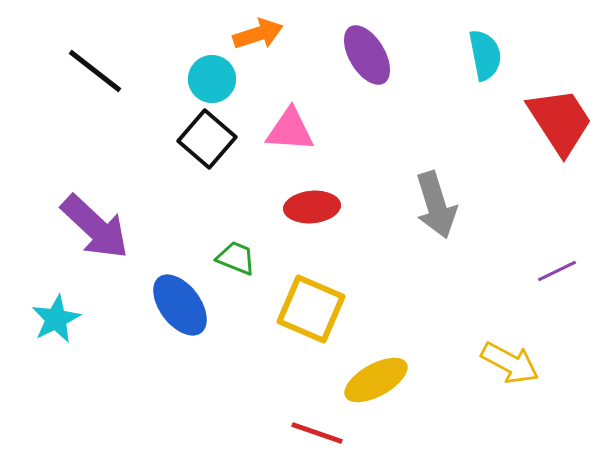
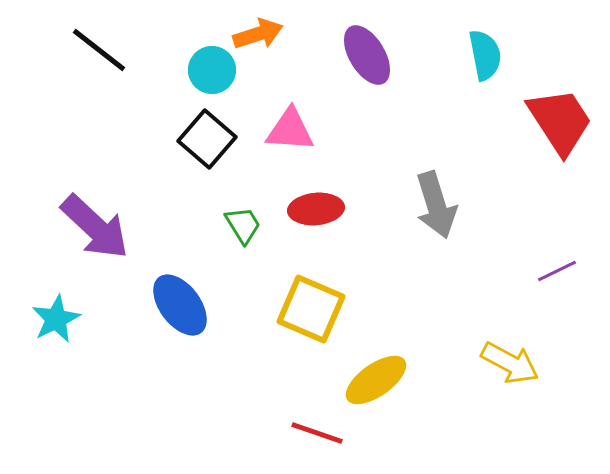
black line: moved 4 px right, 21 px up
cyan circle: moved 9 px up
red ellipse: moved 4 px right, 2 px down
green trapezoid: moved 7 px right, 33 px up; rotated 36 degrees clockwise
yellow ellipse: rotated 6 degrees counterclockwise
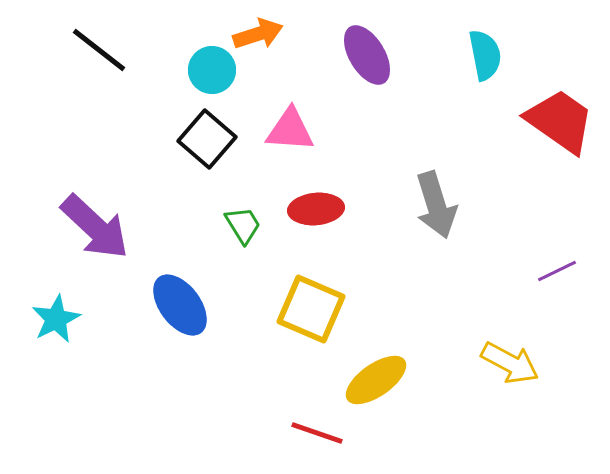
red trapezoid: rotated 22 degrees counterclockwise
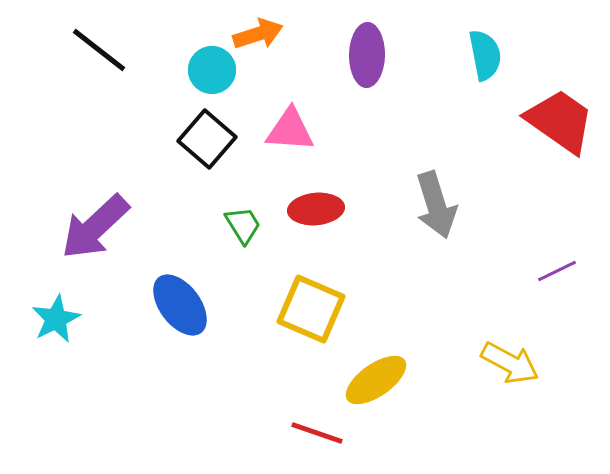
purple ellipse: rotated 32 degrees clockwise
purple arrow: rotated 94 degrees clockwise
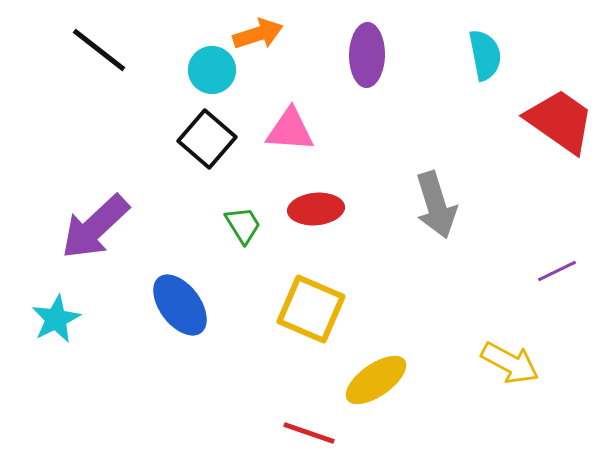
red line: moved 8 px left
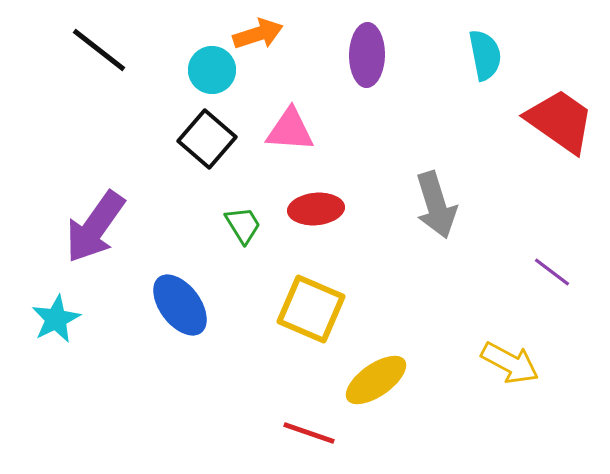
purple arrow: rotated 12 degrees counterclockwise
purple line: moved 5 px left, 1 px down; rotated 63 degrees clockwise
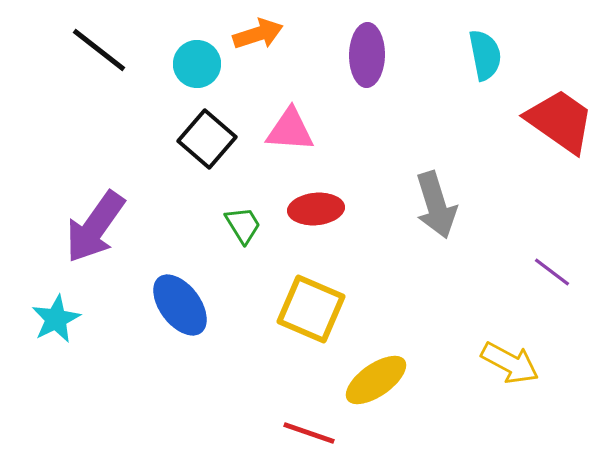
cyan circle: moved 15 px left, 6 px up
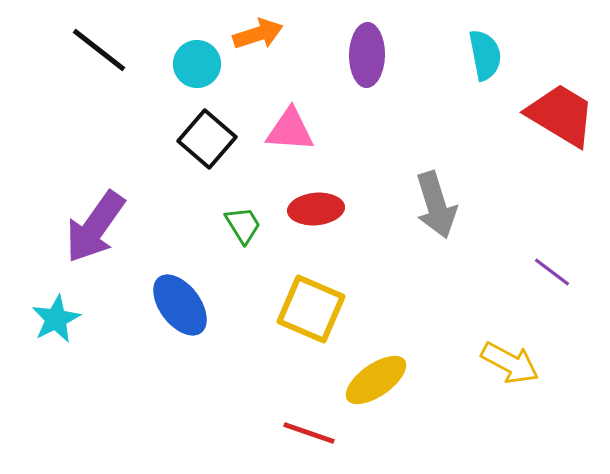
red trapezoid: moved 1 px right, 6 px up; rotated 4 degrees counterclockwise
